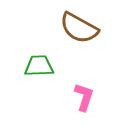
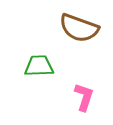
brown semicircle: rotated 9 degrees counterclockwise
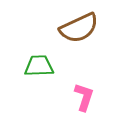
brown semicircle: rotated 45 degrees counterclockwise
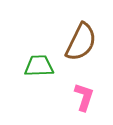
brown semicircle: moved 2 px right, 14 px down; rotated 39 degrees counterclockwise
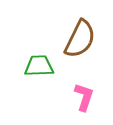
brown semicircle: moved 1 px left, 3 px up
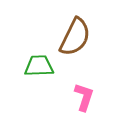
brown semicircle: moved 5 px left, 2 px up
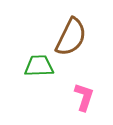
brown semicircle: moved 4 px left
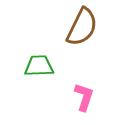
brown semicircle: moved 11 px right, 10 px up
